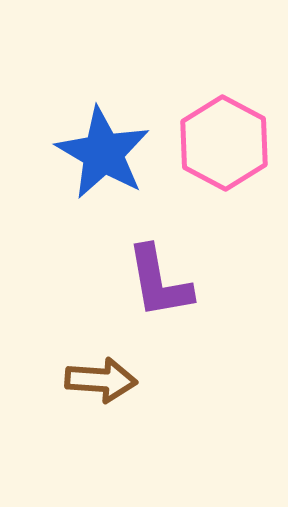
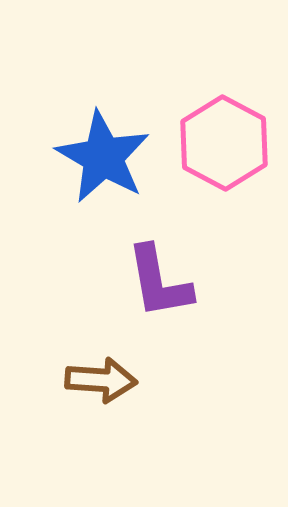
blue star: moved 4 px down
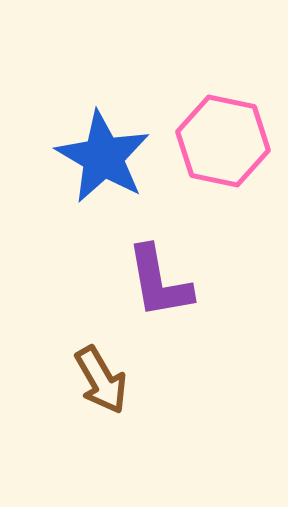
pink hexagon: moved 1 px left, 2 px up; rotated 16 degrees counterclockwise
brown arrow: rotated 56 degrees clockwise
